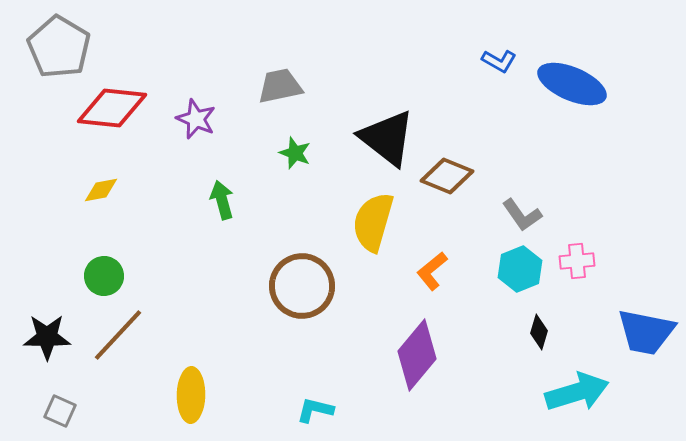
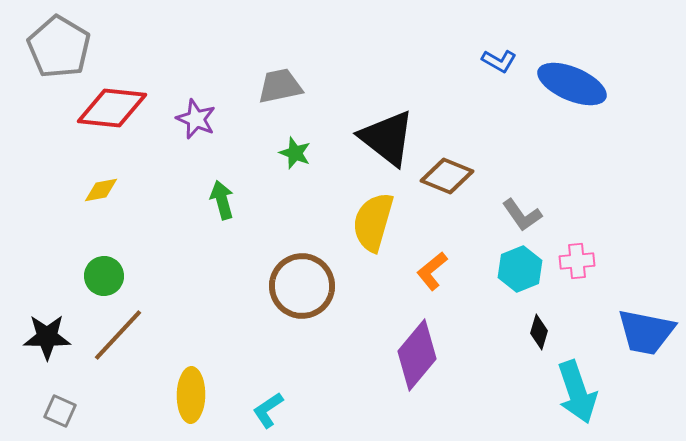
cyan arrow: rotated 88 degrees clockwise
cyan L-shape: moved 47 px left; rotated 48 degrees counterclockwise
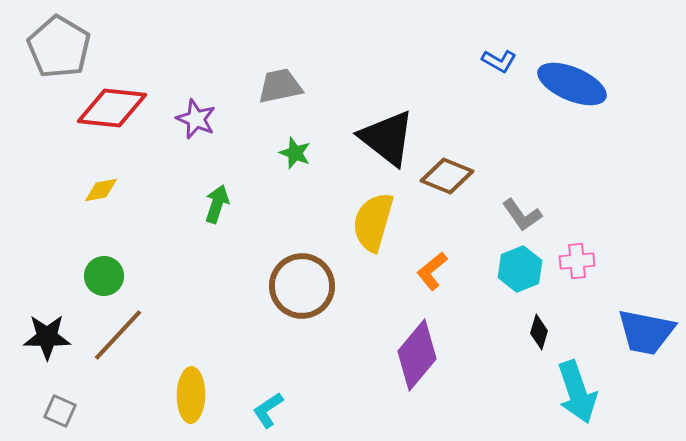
green arrow: moved 5 px left, 4 px down; rotated 33 degrees clockwise
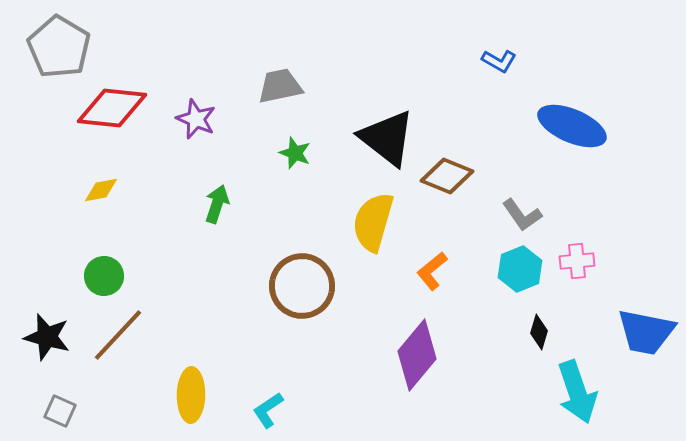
blue ellipse: moved 42 px down
black star: rotated 15 degrees clockwise
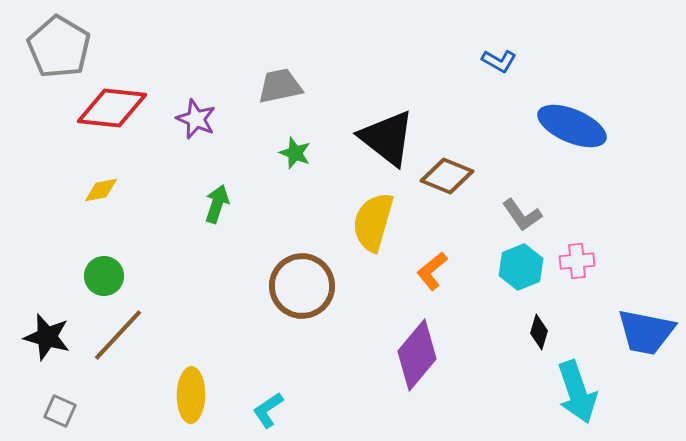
cyan hexagon: moved 1 px right, 2 px up
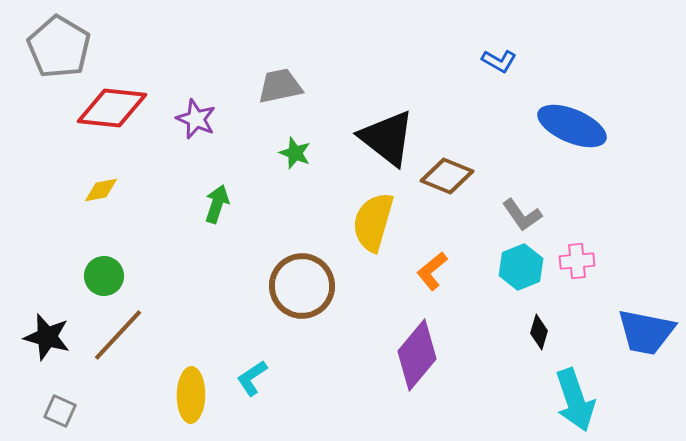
cyan arrow: moved 2 px left, 8 px down
cyan L-shape: moved 16 px left, 32 px up
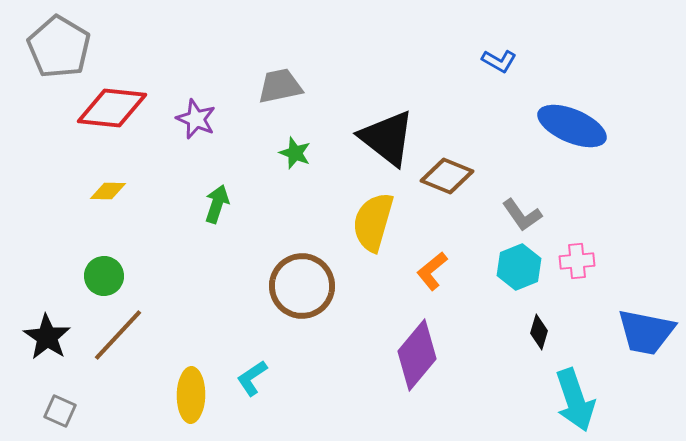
yellow diamond: moved 7 px right, 1 px down; rotated 12 degrees clockwise
cyan hexagon: moved 2 px left
black star: rotated 18 degrees clockwise
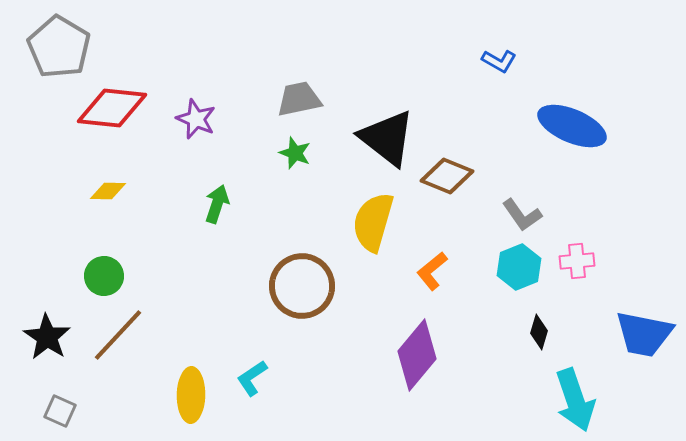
gray trapezoid: moved 19 px right, 13 px down
blue trapezoid: moved 2 px left, 2 px down
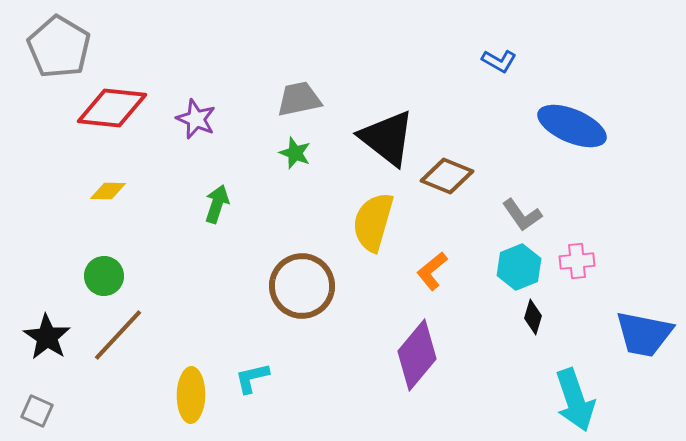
black diamond: moved 6 px left, 15 px up
cyan L-shape: rotated 21 degrees clockwise
gray square: moved 23 px left
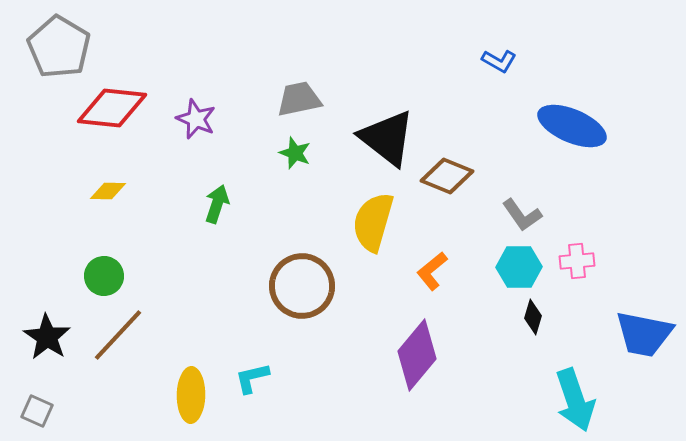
cyan hexagon: rotated 21 degrees clockwise
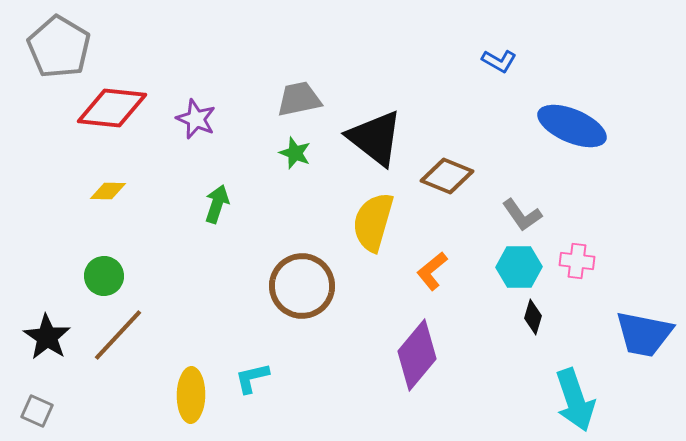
black triangle: moved 12 px left
pink cross: rotated 12 degrees clockwise
